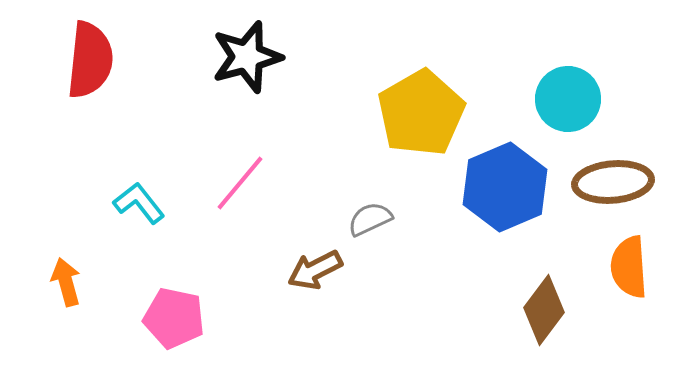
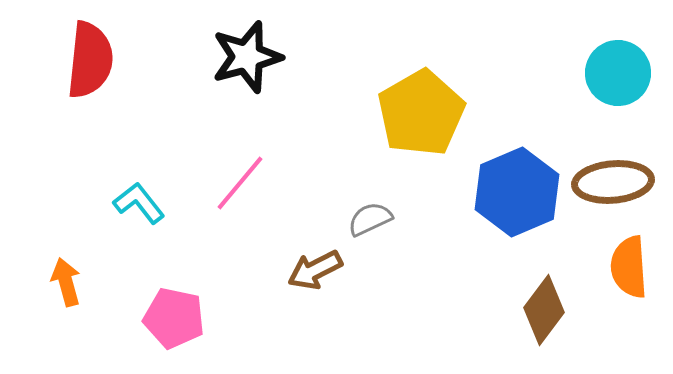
cyan circle: moved 50 px right, 26 px up
blue hexagon: moved 12 px right, 5 px down
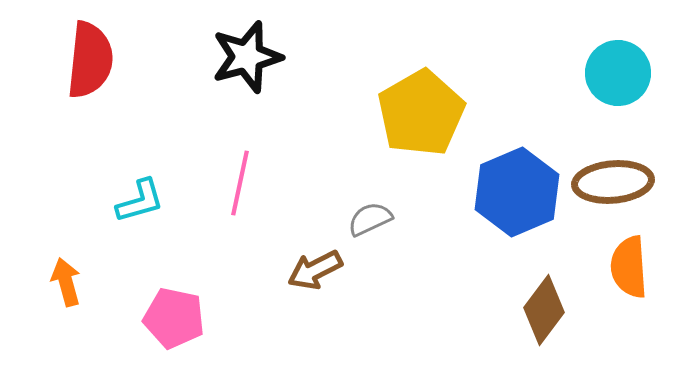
pink line: rotated 28 degrees counterclockwise
cyan L-shape: moved 1 px right, 2 px up; rotated 112 degrees clockwise
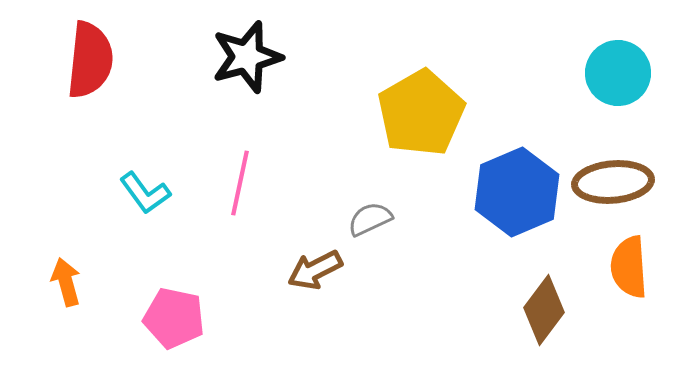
cyan L-shape: moved 5 px right, 8 px up; rotated 70 degrees clockwise
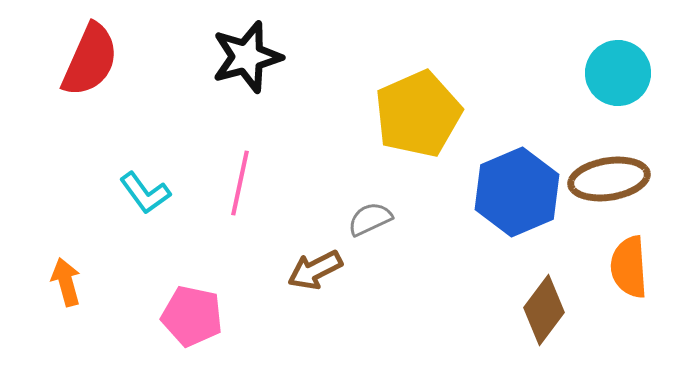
red semicircle: rotated 18 degrees clockwise
yellow pentagon: moved 3 px left, 1 px down; rotated 6 degrees clockwise
brown ellipse: moved 4 px left, 3 px up; rotated 4 degrees counterclockwise
pink pentagon: moved 18 px right, 2 px up
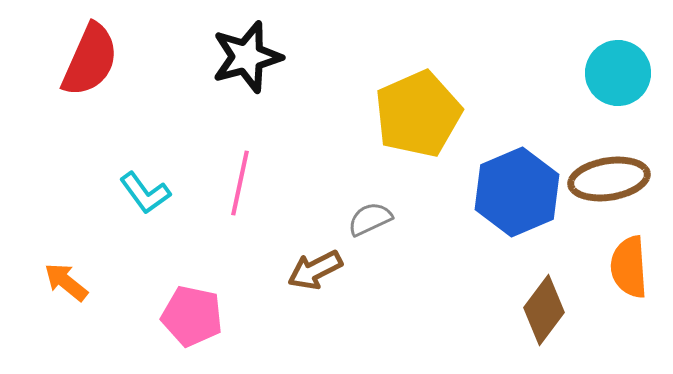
orange arrow: rotated 36 degrees counterclockwise
